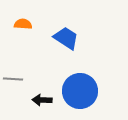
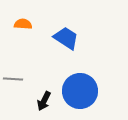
black arrow: moved 2 px right, 1 px down; rotated 66 degrees counterclockwise
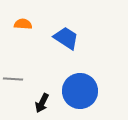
black arrow: moved 2 px left, 2 px down
